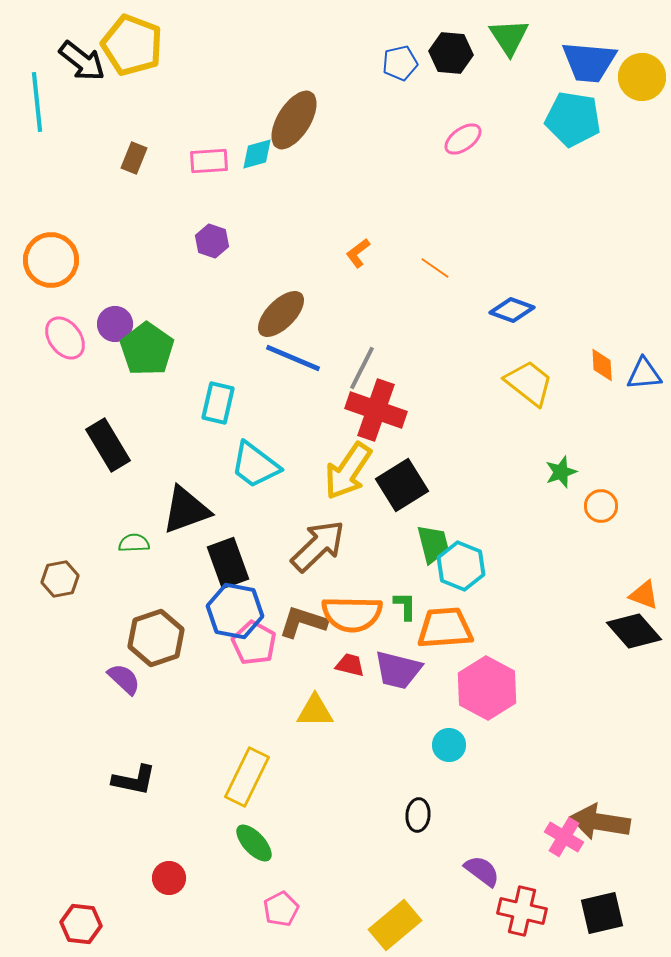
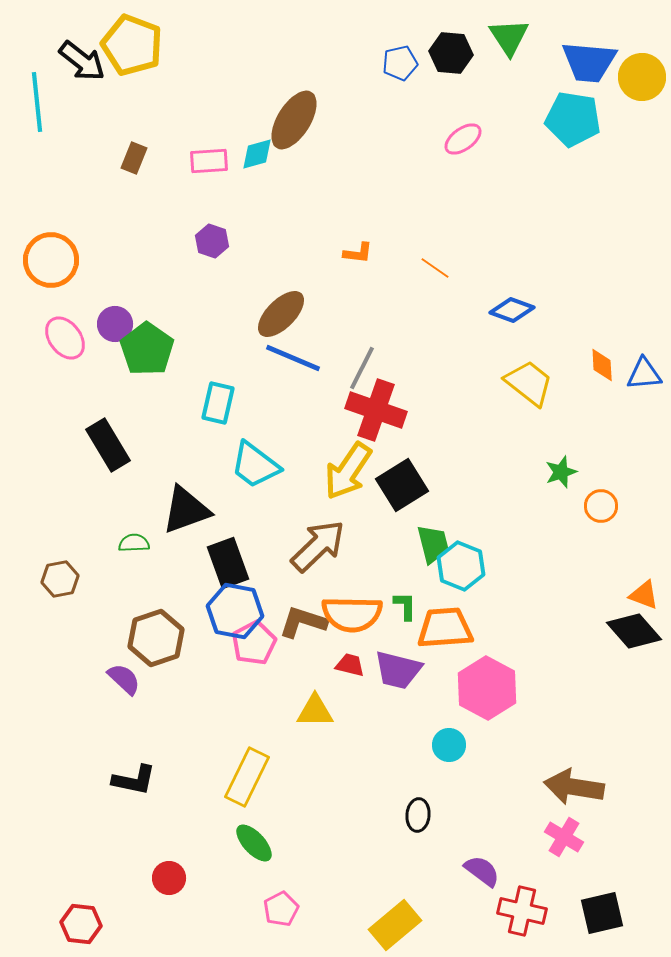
orange L-shape at (358, 253): rotated 136 degrees counterclockwise
pink pentagon at (254, 643): rotated 15 degrees clockwise
brown arrow at (600, 822): moved 26 px left, 35 px up
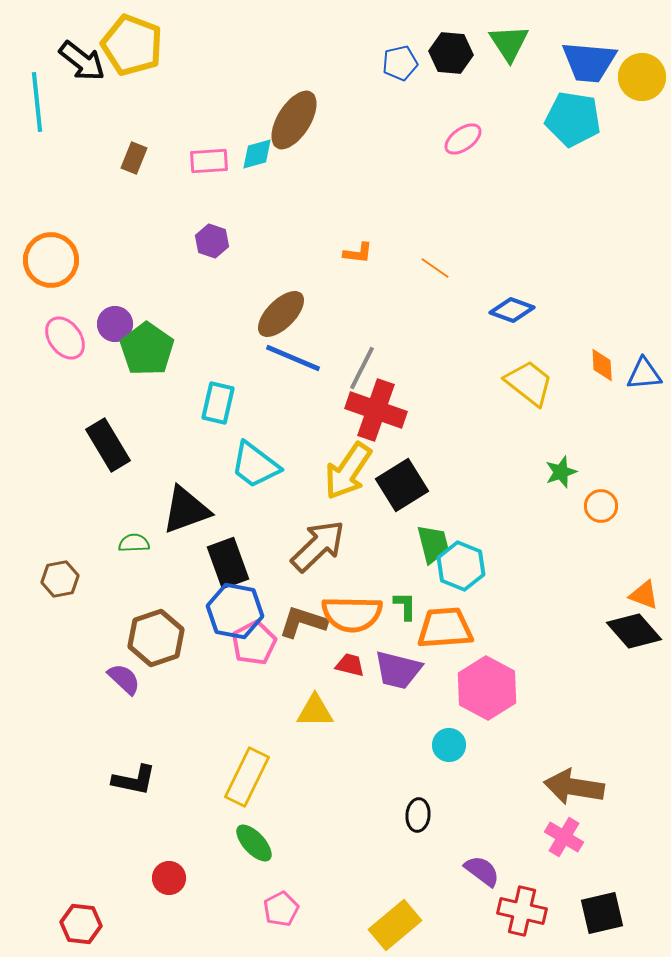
green triangle at (509, 37): moved 6 px down
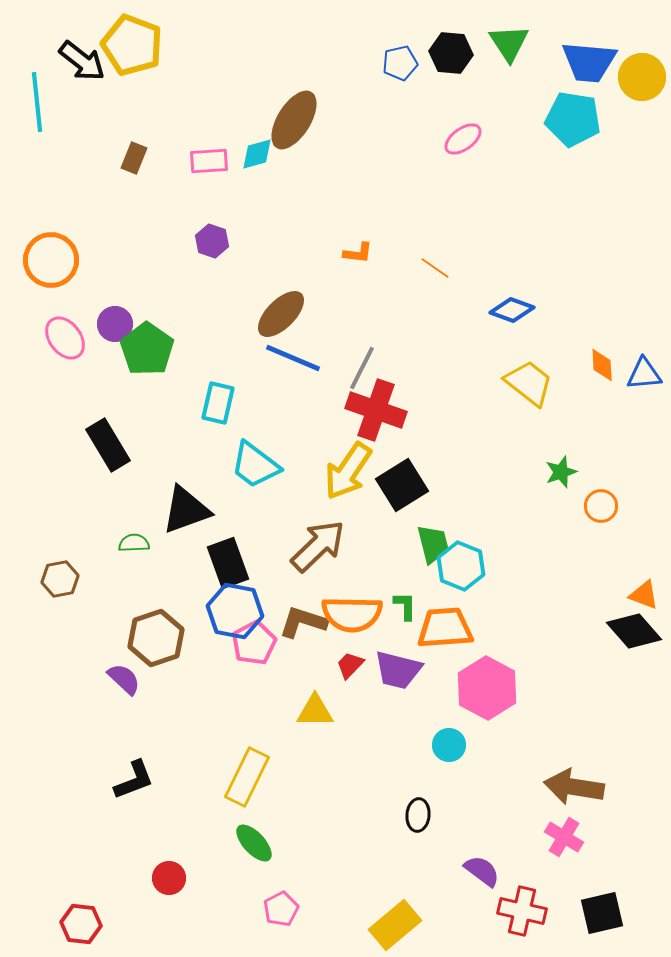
red trapezoid at (350, 665): rotated 60 degrees counterclockwise
black L-shape at (134, 780): rotated 33 degrees counterclockwise
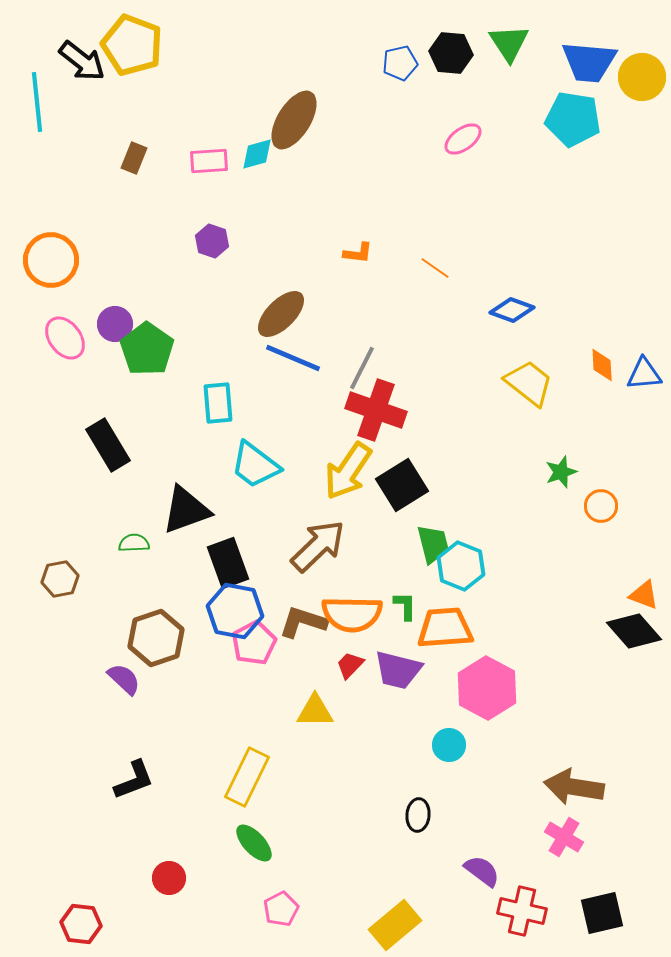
cyan rectangle at (218, 403): rotated 18 degrees counterclockwise
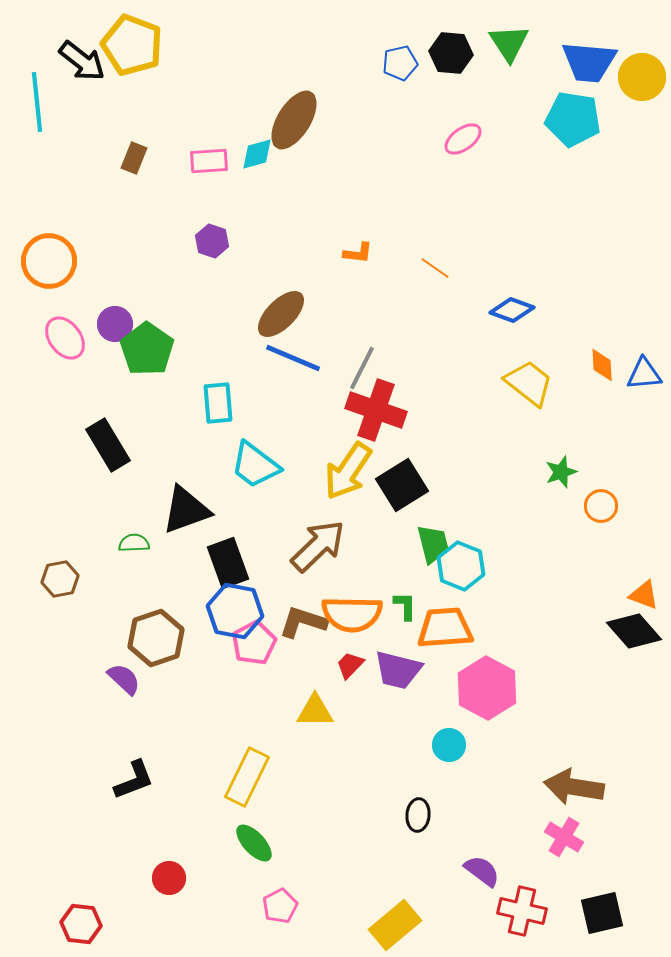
orange circle at (51, 260): moved 2 px left, 1 px down
pink pentagon at (281, 909): moved 1 px left, 3 px up
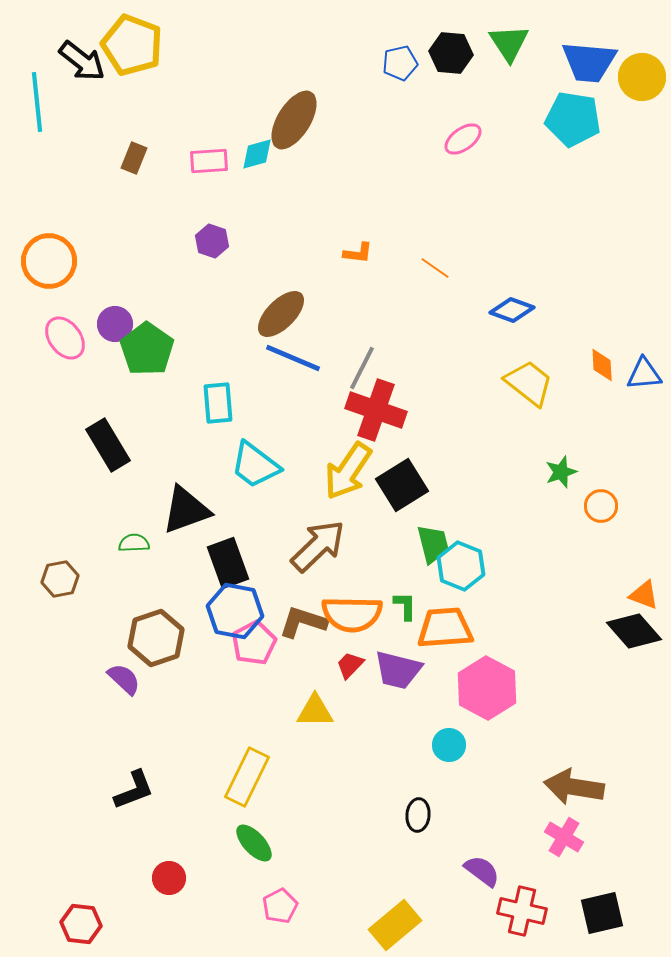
black L-shape at (134, 780): moved 10 px down
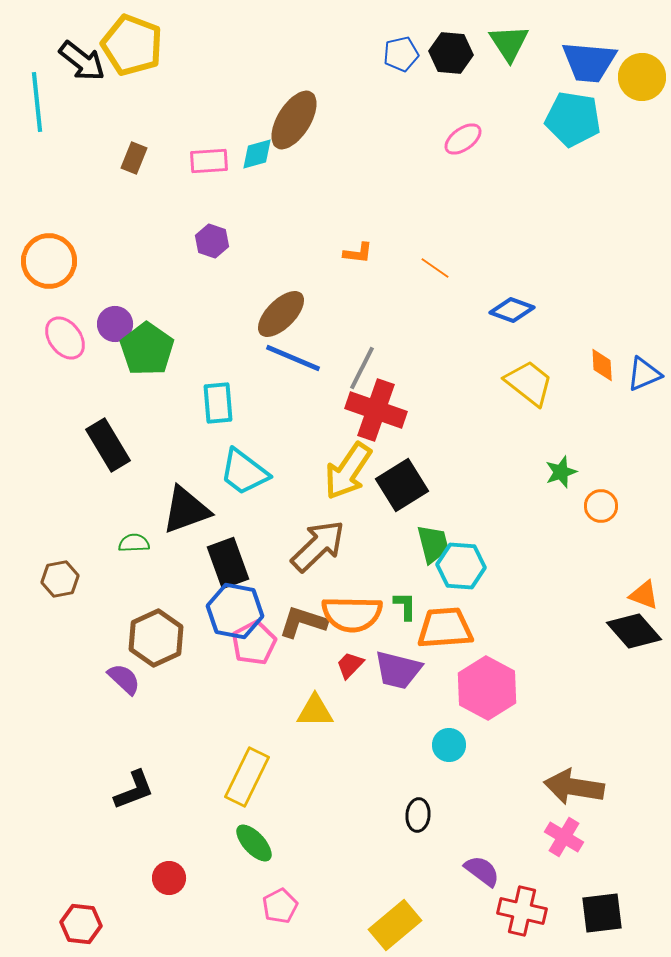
blue pentagon at (400, 63): moved 1 px right, 9 px up
blue triangle at (644, 374): rotated 18 degrees counterclockwise
cyan trapezoid at (255, 465): moved 11 px left, 7 px down
cyan hexagon at (461, 566): rotated 18 degrees counterclockwise
brown hexagon at (156, 638): rotated 6 degrees counterclockwise
black square at (602, 913): rotated 6 degrees clockwise
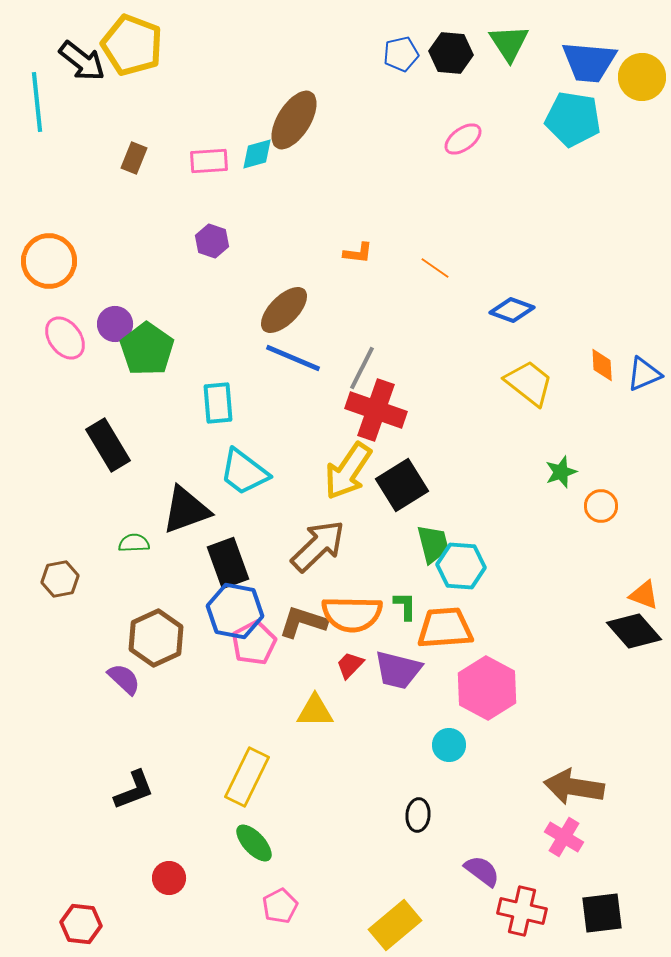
brown ellipse at (281, 314): moved 3 px right, 4 px up
